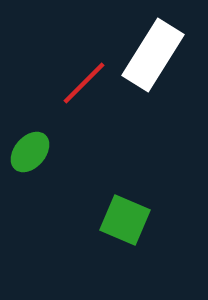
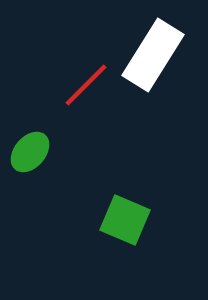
red line: moved 2 px right, 2 px down
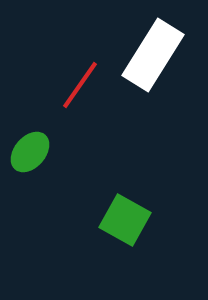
red line: moved 6 px left; rotated 10 degrees counterclockwise
green square: rotated 6 degrees clockwise
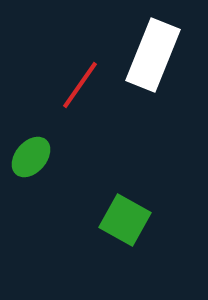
white rectangle: rotated 10 degrees counterclockwise
green ellipse: moved 1 px right, 5 px down
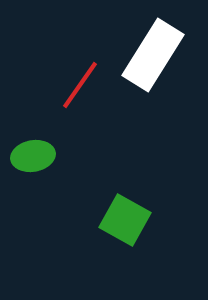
white rectangle: rotated 10 degrees clockwise
green ellipse: moved 2 px right, 1 px up; rotated 39 degrees clockwise
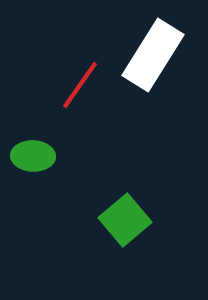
green ellipse: rotated 12 degrees clockwise
green square: rotated 21 degrees clockwise
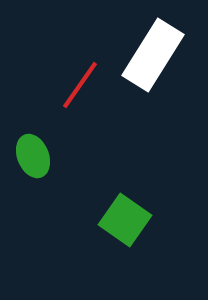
green ellipse: rotated 66 degrees clockwise
green square: rotated 15 degrees counterclockwise
